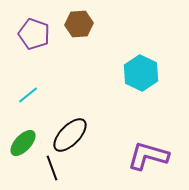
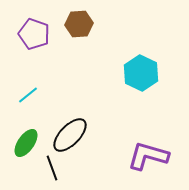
green ellipse: moved 3 px right; rotated 8 degrees counterclockwise
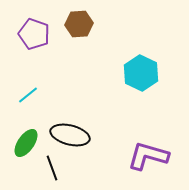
black ellipse: rotated 60 degrees clockwise
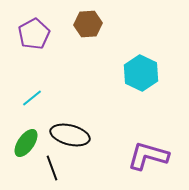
brown hexagon: moved 9 px right
purple pentagon: rotated 24 degrees clockwise
cyan line: moved 4 px right, 3 px down
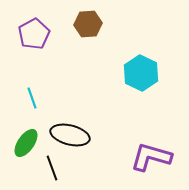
cyan line: rotated 70 degrees counterclockwise
purple L-shape: moved 3 px right, 1 px down
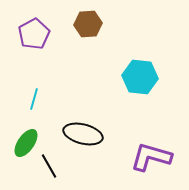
cyan hexagon: moved 1 px left, 4 px down; rotated 20 degrees counterclockwise
cyan line: moved 2 px right, 1 px down; rotated 35 degrees clockwise
black ellipse: moved 13 px right, 1 px up
black line: moved 3 px left, 2 px up; rotated 10 degrees counterclockwise
